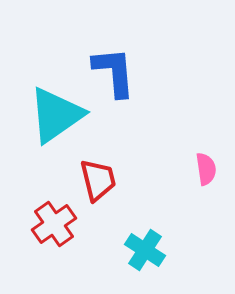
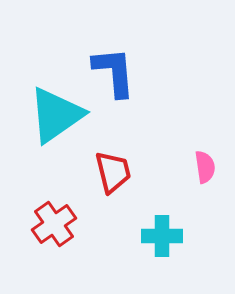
pink semicircle: moved 1 px left, 2 px up
red trapezoid: moved 15 px right, 8 px up
cyan cross: moved 17 px right, 14 px up; rotated 33 degrees counterclockwise
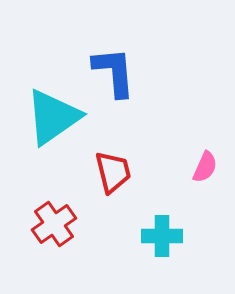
cyan triangle: moved 3 px left, 2 px down
pink semicircle: rotated 32 degrees clockwise
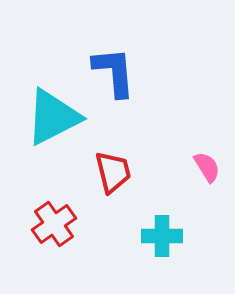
cyan triangle: rotated 8 degrees clockwise
pink semicircle: moved 2 px right; rotated 56 degrees counterclockwise
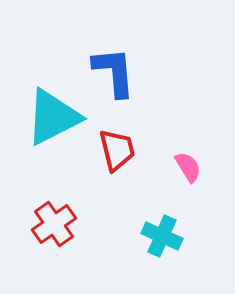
pink semicircle: moved 19 px left
red trapezoid: moved 4 px right, 22 px up
cyan cross: rotated 24 degrees clockwise
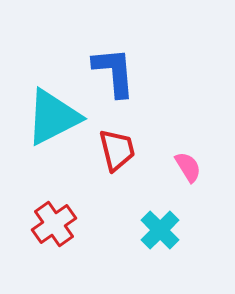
cyan cross: moved 2 px left, 6 px up; rotated 21 degrees clockwise
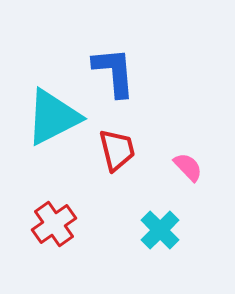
pink semicircle: rotated 12 degrees counterclockwise
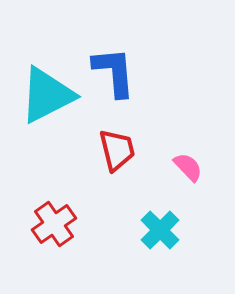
cyan triangle: moved 6 px left, 22 px up
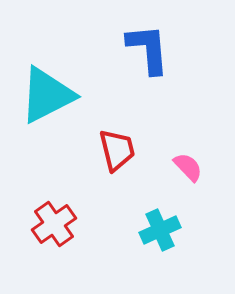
blue L-shape: moved 34 px right, 23 px up
cyan cross: rotated 21 degrees clockwise
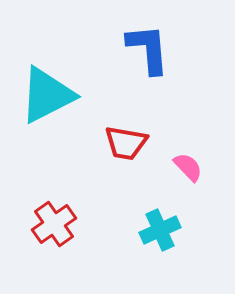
red trapezoid: moved 9 px right, 7 px up; rotated 114 degrees clockwise
